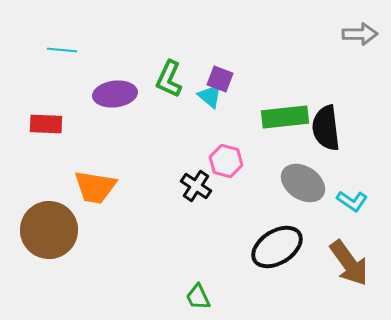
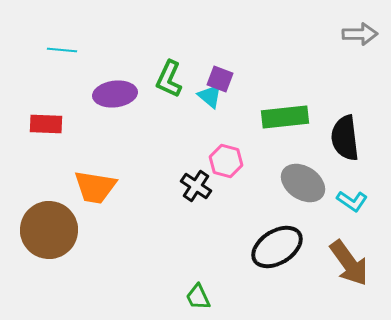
black semicircle: moved 19 px right, 10 px down
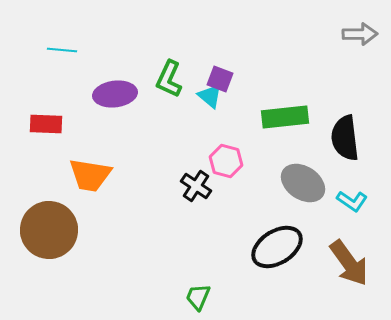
orange trapezoid: moved 5 px left, 12 px up
green trapezoid: rotated 48 degrees clockwise
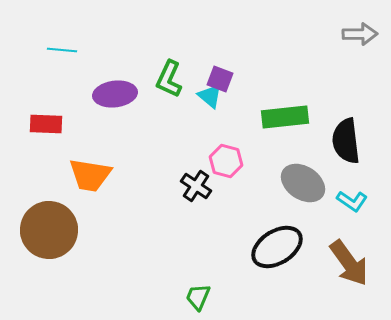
black semicircle: moved 1 px right, 3 px down
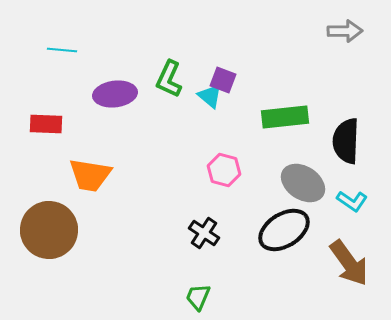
gray arrow: moved 15 px left, 3 px up
purple square: moved 3 px right, 1 px down
black semicircle: rotated 9 degrees clockwise
pink hexagon: moved 2 px left, 9 px down
black cross: moved 8 px right, 47 px down
black ellipse: moved 7 px right, 17 px up
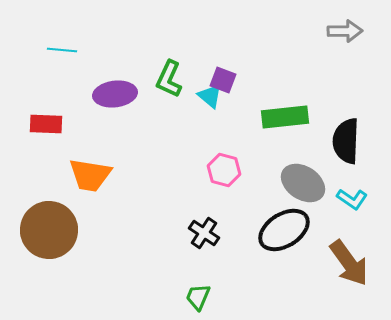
cyan L-shape: moved 2 px up
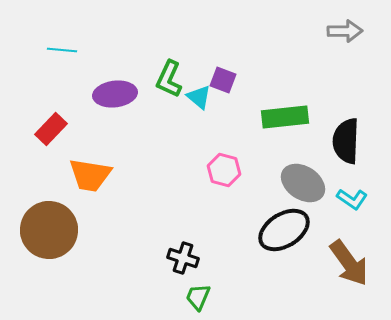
cyan triangle: moved 11 px left, 1 px down
red rectangle: moved 5 px right, 5 px down; rotated 48 degrees counterclockwise
black cross: moved 21 px left, 25 px down; rotated 16 degrees counterclockwise
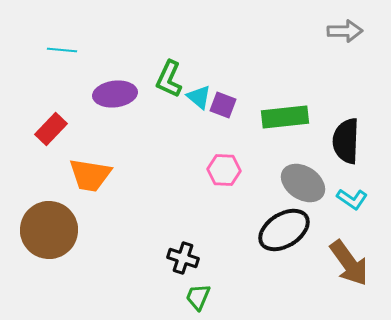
purple square: moved 25 px down
pink hexagon: rotated 12 degrees counterclockwise
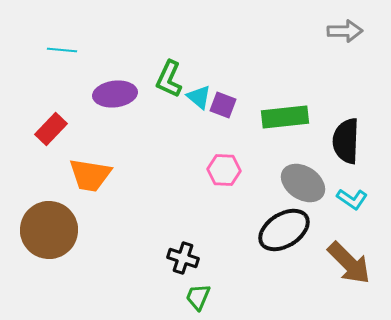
brown arrow: rotated 9 degrees counterclockwise
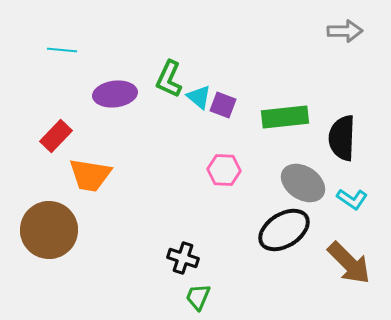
red rectangle: moved 5 px right, 7 px down
black semicircle: moved 4 px left, 3 px up
